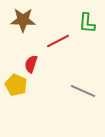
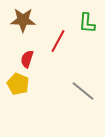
red line: rotated 35 degrees counterclockwise
red semicircle: moved 4 px left, 5 px up
yellow pentagon: moved 2 px right, 1 px up
gray line: rotated 15 degrees clockwise
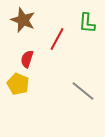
brown star: rotated 20 degrees clockwise
red line: moved 1 px left, 2 px up
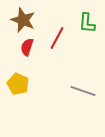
red line: moved 1 px up
red semicircle: moved 12 px up
gray line: rotated 20 degrees counterclockwise
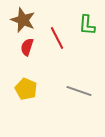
green L-shape: moved 2 px down
red line: rotated 55 degrees counterclockwise
yellow pentagon: moved 8 px right, 5 px down
gray line: moved 4 px left
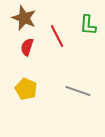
brown star: moved 1 px right, 2 px up
green L-shape: moved 1 px right
red line: moved 2 px up
gray line: moved 1 px left
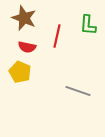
red line: rotated 40 degrees clockwise
red semicircle: rotated 96 degrees counterclockwise
yellow pentagon: moved 6 px left, 17 px up
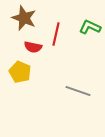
green L-shape: moved 2 px right, 2 px down; rotated 110 degrees clockwise
red line: moved 1 px left, 2 px up
red semicircle: moved 6 px right
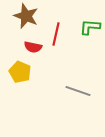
brown star: moved 2 px right, 2 px up
green L-shape: rotated 20 degrees counterclockwise
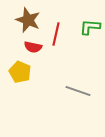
brown star: moved 2 px right, 4 px down
